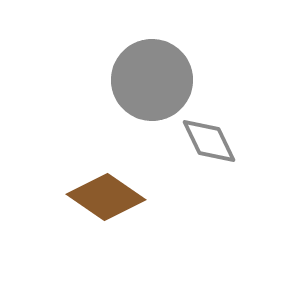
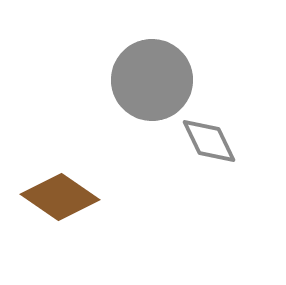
brown diamond: moved 46 px left
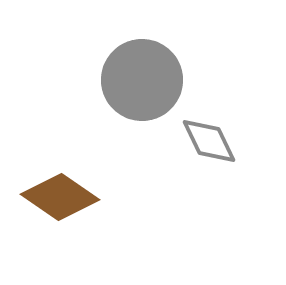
gray circle: moved 10 px left
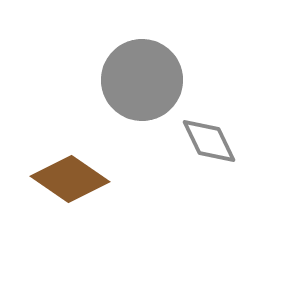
brown diamond: moved 10 px right, 18 px up
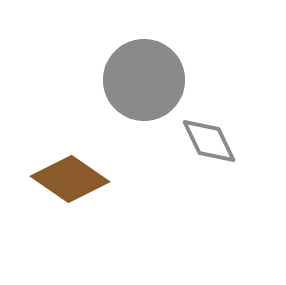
gray circle: moved 2 px right
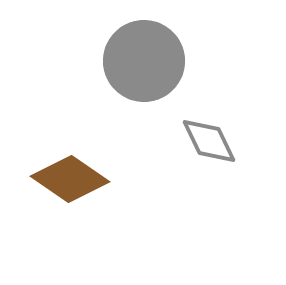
gray circle: moved 19 px up
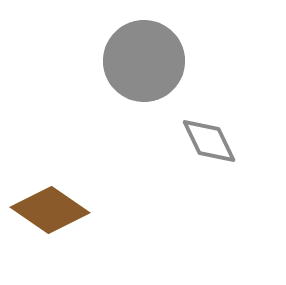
brown diamond: moved 20 px left, 31 px down
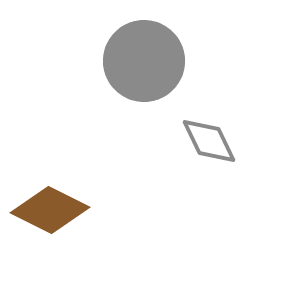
brown diamond: rotated 8 degrees counterclockwise
